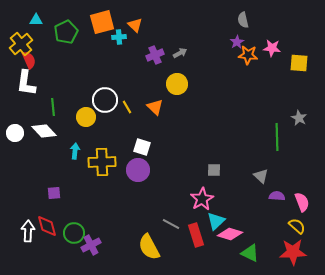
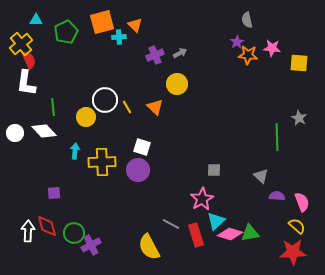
gray semicircle at (243, 20): moved 4 px right
green triangle at (250, 253): moved 20 px up; rotated 36 degrees counterclockwise
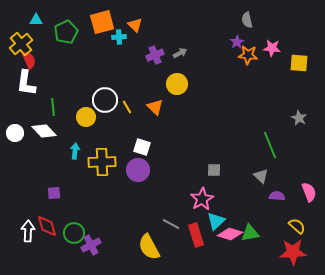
green line at (277, 137): moved 7 px left, 8 px down; rotated 20 degrees counterclockwise
pink semicircle at (302, 202): moved 7 px right, 10 px up
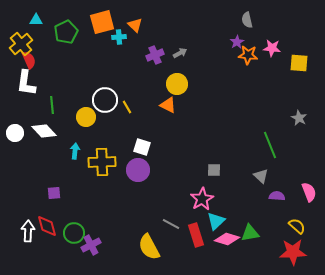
green line at (53, 107): moved 1 px left, 2 px up
orange triangle at (155, 107): moved 13 px right, 2 px up; rotated 18 degrees counterclockwise
pink diamond at (230, 234): moved 3 px left, 5 px down
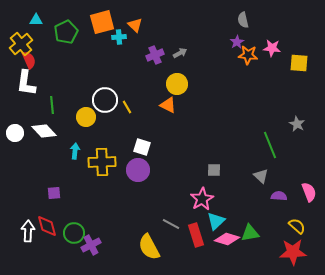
gray semicircle at (247, 20): moved 4 px left
gray star at (299, 118): moved 2 px left, 6 px down
purple semicircle at (277, 196): moved 2 px right
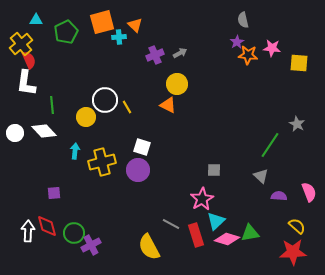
green line at (270, 145): rotated 56 degrees clockwise
yellow cross at (102, 162): rotated 12 degrees counterclockwise
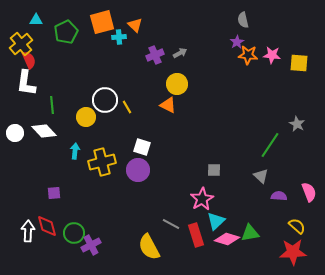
pink star at (272, 48): moved 7 px down
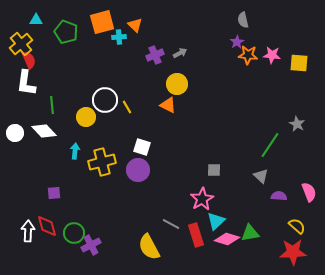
green pentagon at (66, 32): rotated 25 degrees counterclockwise
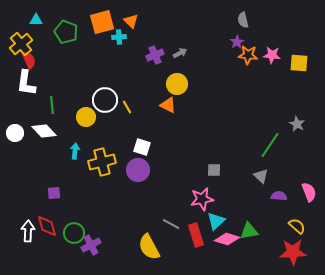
orange triangle at (135, 25): moved 4 px left, 4 px up
pink star at (202, 199): rotated 20 degrees clockwise
green triangle at (250, 233): moved 1 px left, 2 px up
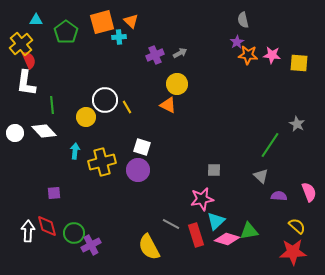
green pentagon at (66, 32): rotated 15 degrees clockwise
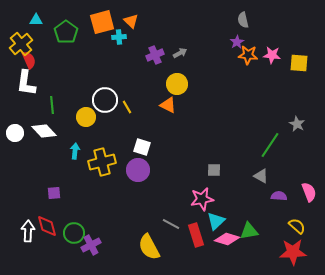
gray triangle at (261, 176): rotated 14 degrees counterclockwise
